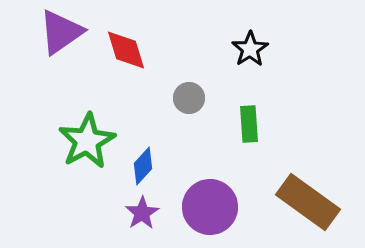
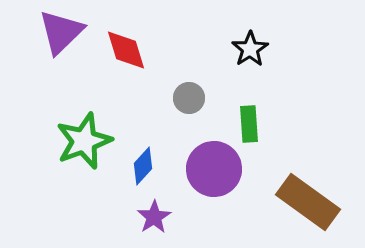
purple triangle: rotated 9 degrees counterclockwise
green star: moved 3 px left; rotated 8 degrees clockwise
purple circle: moved 4 px right, 38 px up
purple star: moved 12 px right, 4 px down
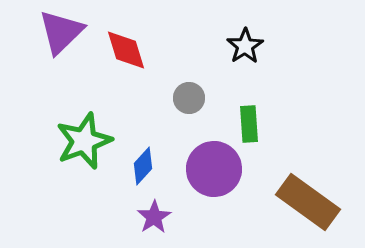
black star: moved 5 px left, 3 px up
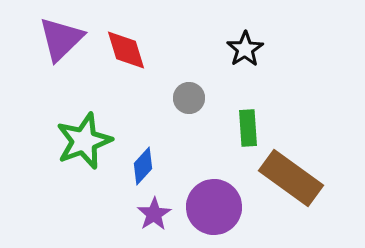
purple triangle: moved 7 px down
black star: moved 3 px down
green rectangle: moved 1 px left, 4 px down
purple circle: moved 38 px down
brown rectangle: moved 17 px left, 24 px up
purple star: moved 3 px up
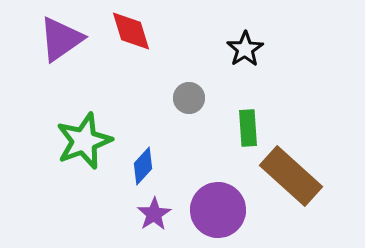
purple triangle: rotated 9 degrees clockwise
red diamond: moved 5 px right, 19 px up
brown rectangle: moved 2 px up; rotated 6 degrees clockwise
purple circle: moved 4 px right, 3 px down
